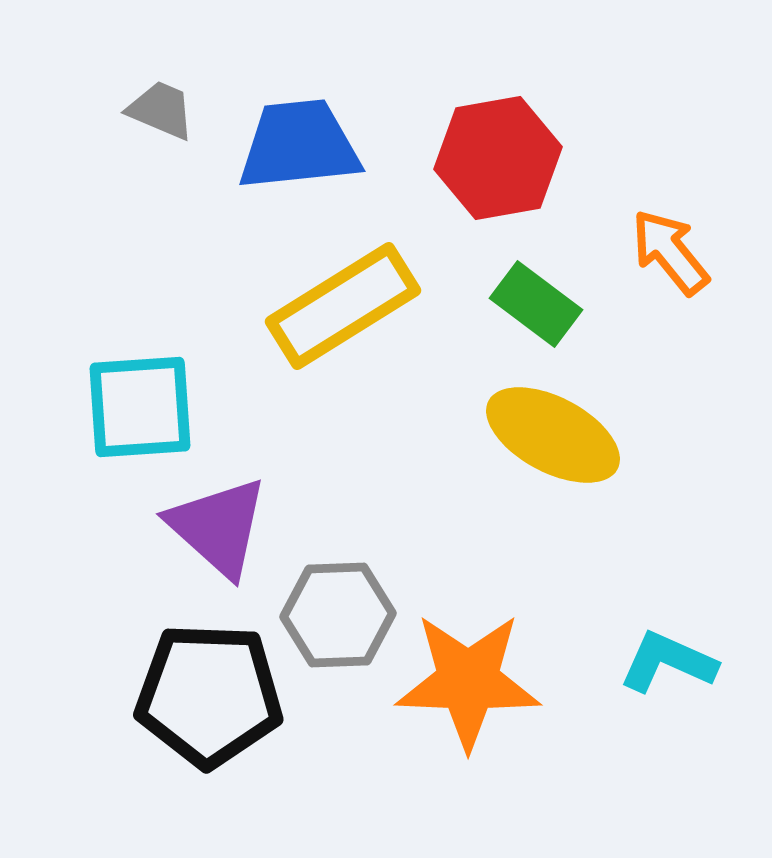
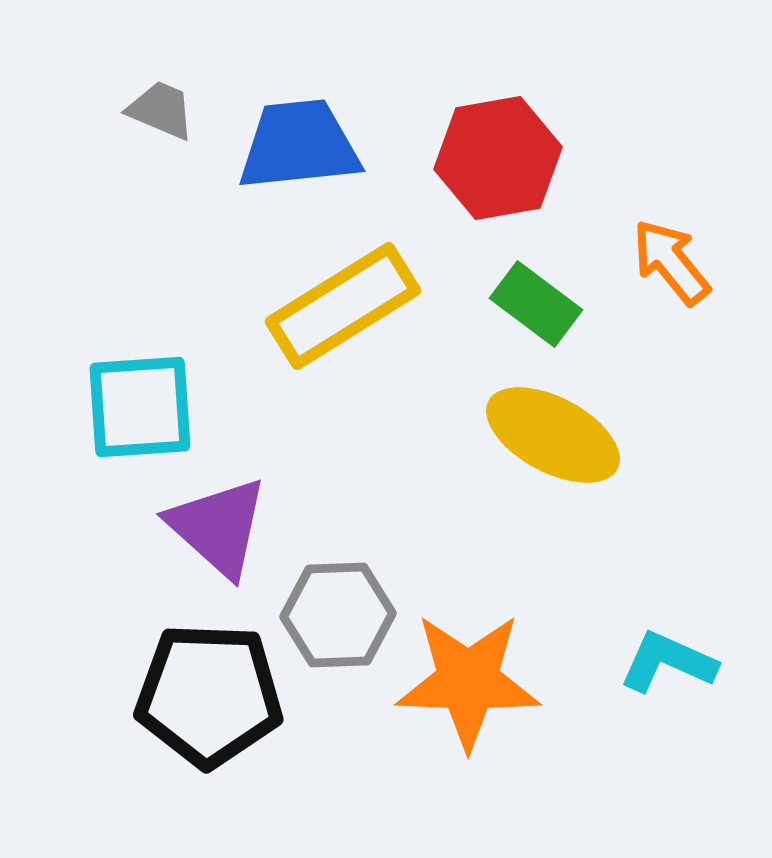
orange arrow: moved 1 px right, 10 px down
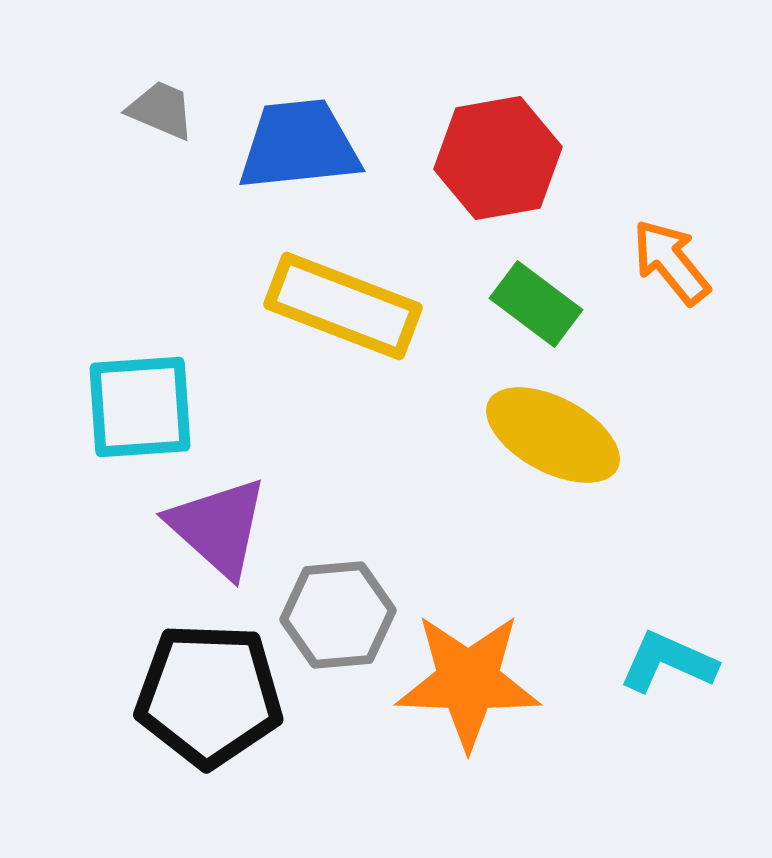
yellow rectangle: rotated 53 degrees clockwise
gray hexagon: rotated 3 degrees counterclockwise
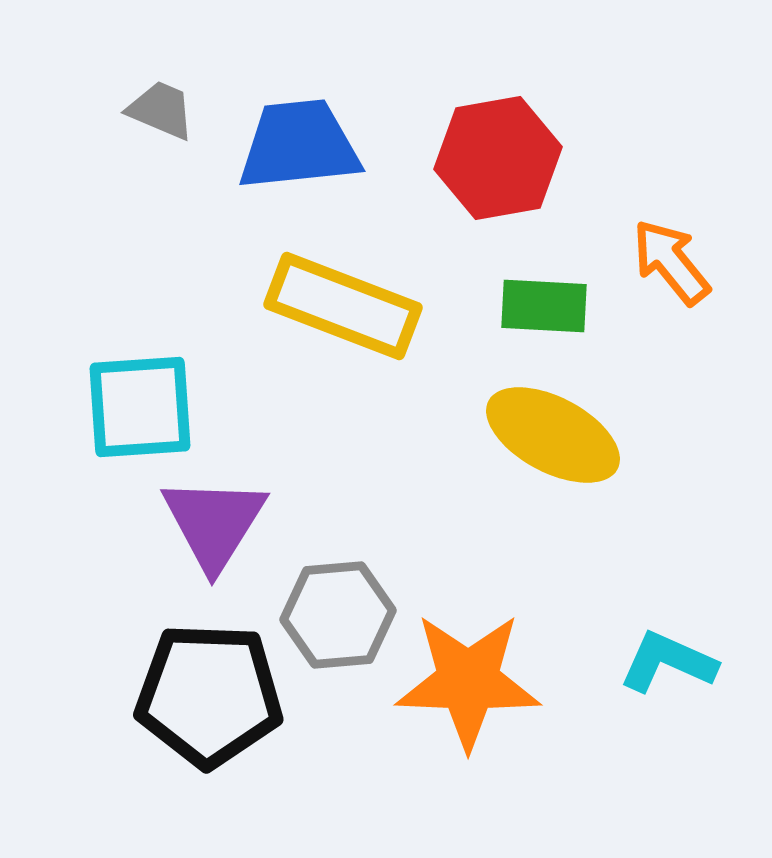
green rectangle: moved 8 px right, 2 px down; rotated 34 degrees counterclockwise
purple triangle: moved 4 px left, 4 px up; rotated 20 degrees clockwise
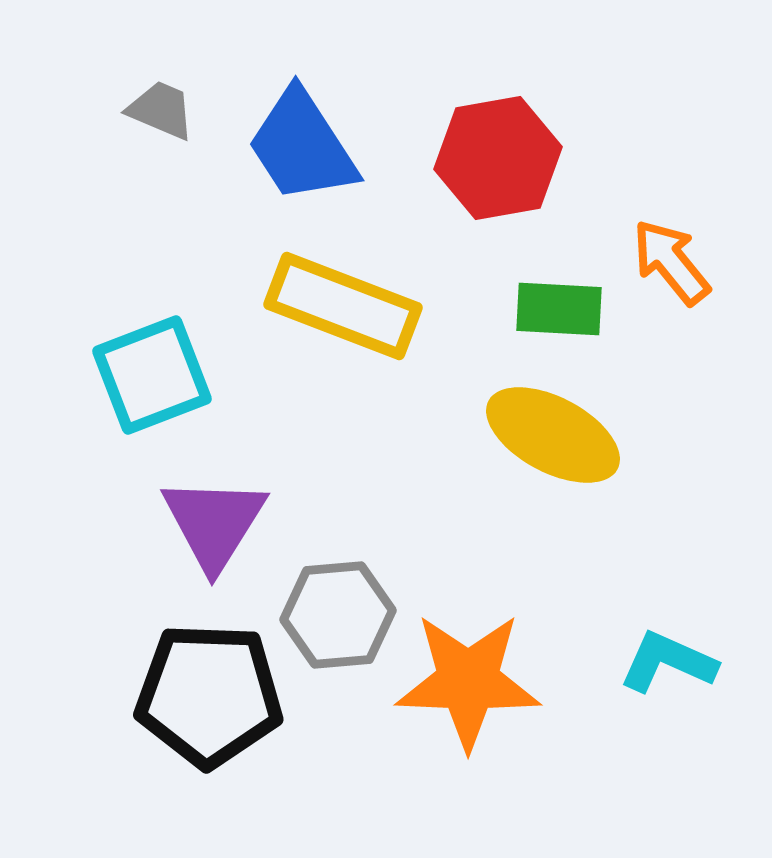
blue trapezoid: moved 3 px right, 1 px down; rotated 117 degrees counterclockwise
green rectangle: moved 15 px right, 3 px down
cyan square: moved 12 px right, 32 px up; rotated 17 degrees counterclockwise
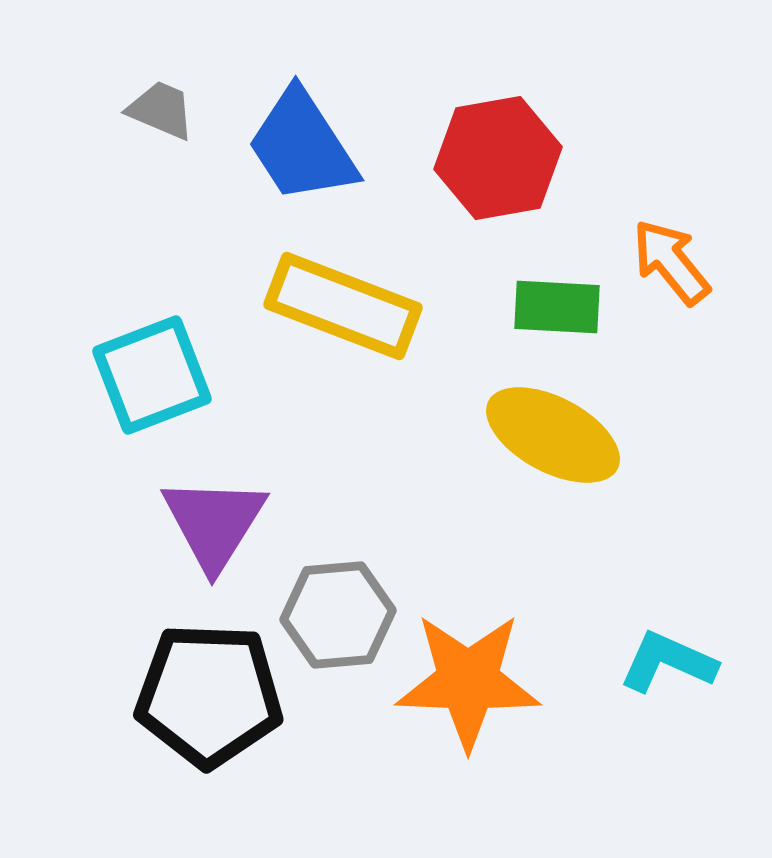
green rectangle: moved 2 px left, 2 px up
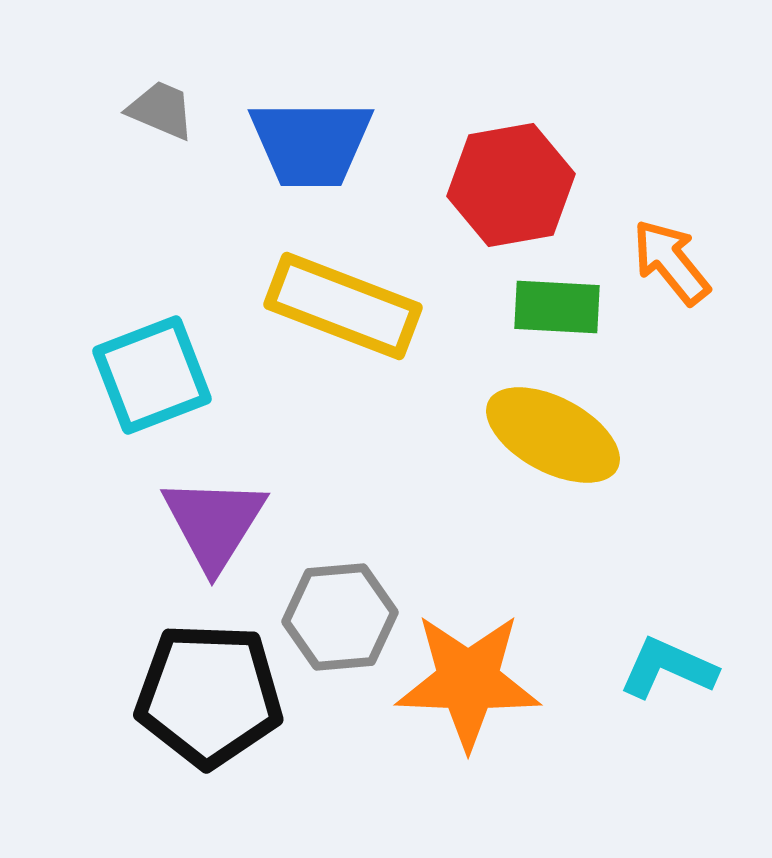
blue trapezoid: moved 9 px right, 3 px up; rotated 57 degrees counterclockwise
red hexagon: moved 13 px right, 27 px down
gray hexagon: moved 2 px right, 2 px down
cyan L-shape: moved 6 px down
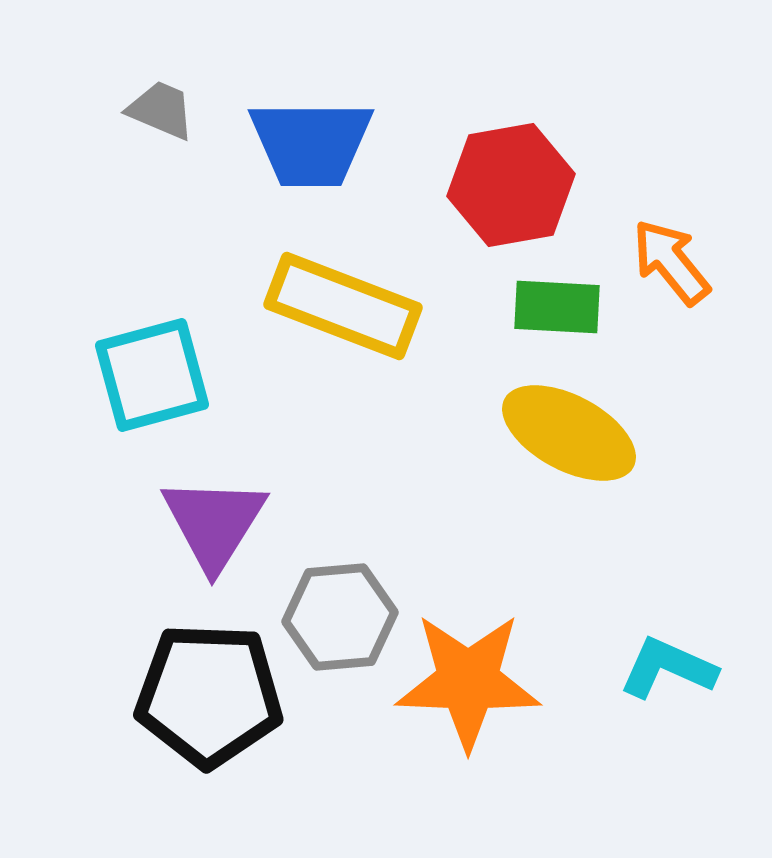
cyan square: rotated 6 degrees clockwise
yellow ellipse: moved 16 px right, 2 px up
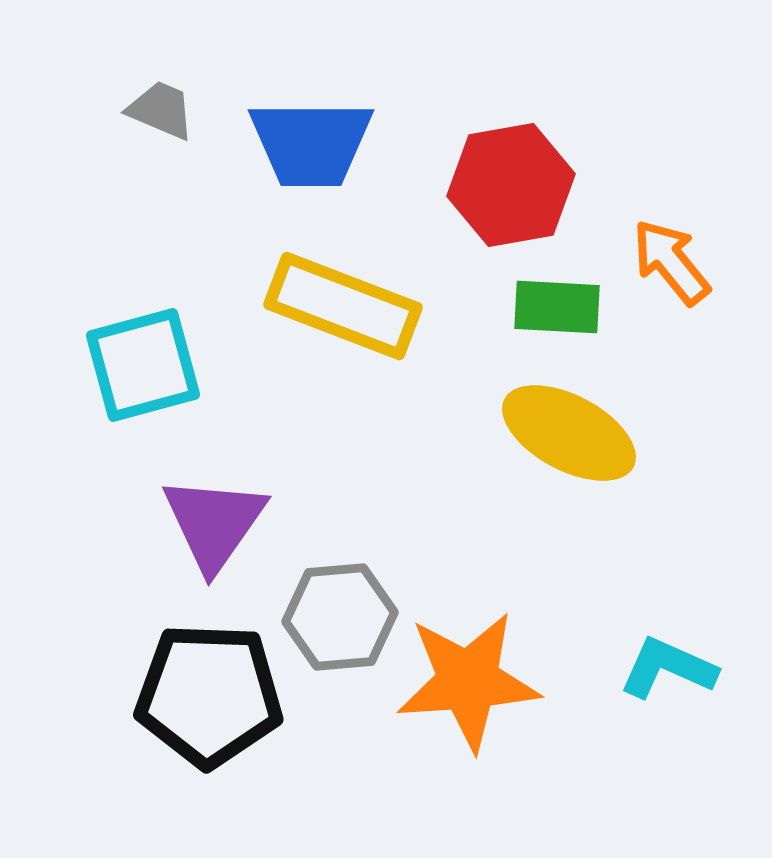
cyan square: moved 9 px left, 10 px up
purple triangle: rotated 3 degrees clockwise
orange star: rotated 6 degrees counterclockwise
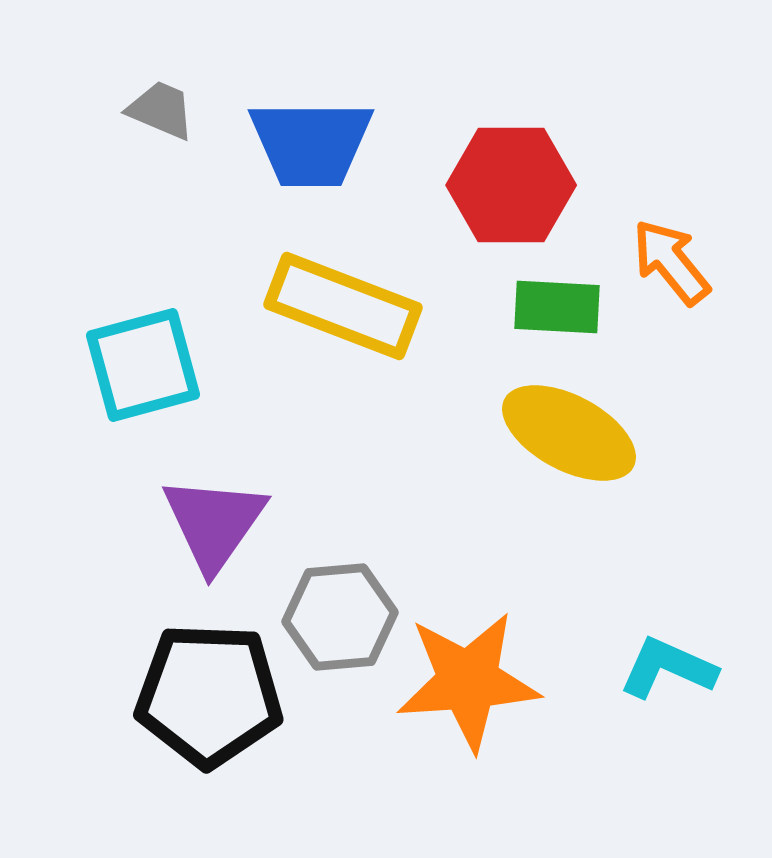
red hexagon: rotated 10 degrees clockwise
